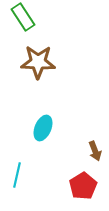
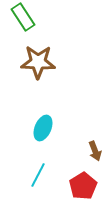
cyan line: moved 21 px right; rotated 15 degrees clockwise
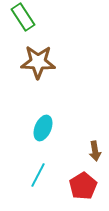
brown arrow: rotated 12 degrees clockwise
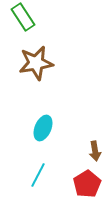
brown star: moved 2 px left, 1 px down; rotated 12 degrees counterclockwise
red pentagon: moved 4 px right, 2 px up
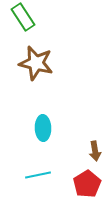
brown star: rotated 24 degrees clockwise
cyan ellipse: rotated 25 degrees counterclockwise
cyan line: rotated 50 degrees clockwise
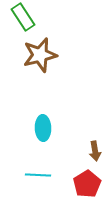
brown star: moved 4 px right, 8 px up; rotated 28 degrees counterclockwise
cyan line: rotated 15 degrees clockwise
